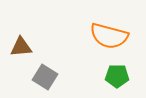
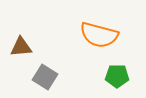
orange semicircle: moved 10 px left, 1 px up
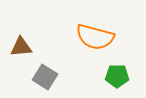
orange semicircle: moved 4 px left, 2 px down
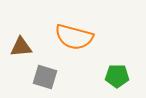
orange semicircle: moved 21 px left
gray square: rotated 15 degrees counterclockwise
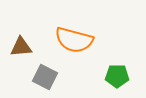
orange semicircle: moved 3 px down
gray square: rotated 10 degrees clockwise
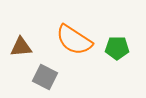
orange semicircle: rotated 18 degrees clockwise
green pentagon: moved 28 px up
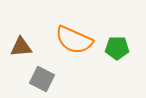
orange semicircle: rotated 9 degrees counterclockwise
gray square: moved 3 px left, 2 px down
